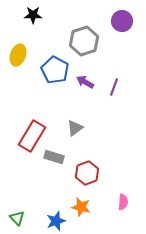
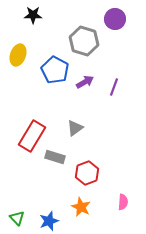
purple circle: moved 7 px left, 2 px up
gray hexagon: rotated 24 degrees counterclockwise
purple arrow: rotated 120 degrees clockwise
gray rectangle: moved 1 px right
orange star: rotated 12 degrees clockwise
blue star: moved 7 px left
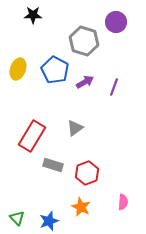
purple circle: moved 1 px right, 3 px down
yellow ellipse: moved 14 px down
gray rectangle: moved 2 px left, 8 px down
